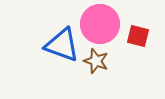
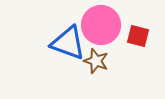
pink circle: moved 1 px right, 1 px down
blue triangle: moved 6 px right, 2 px up
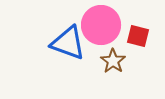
brown star: moved 17 px right; rotated 15 degrees clockwise
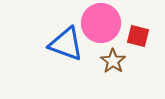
pink circle: moved 2 px up
blue triangle: moved 2 px left, 1 px down
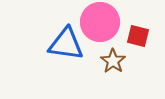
pink circle: moved 1 px left, 1 px up
blue triangle: rotated 12 degrees counterclockwise
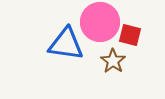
red square: moved 8 px left, 1 px up
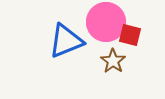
pink circle: moved 6 px right
blue triangle: moved 3 px up; rotated 30 degrees counterclockwise
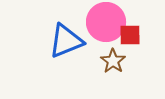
red square: rotated 15 degrees counterclockwise
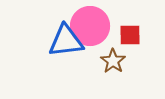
pink circle: moved 16 px left, 4 px down
blue triangle: rotated 15 degrees clockwise
